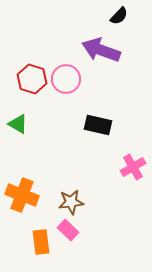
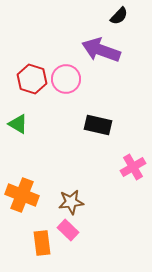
orange rectangle: moved 1 px right, 1 px down
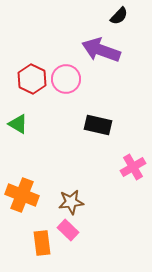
red hexagon: rotated 8 degrees clockwise
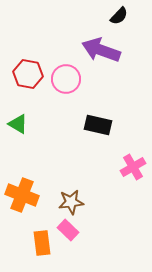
red hexagon: moved 4 px left, 5 px up; rotated 16 degrees counterclockwise
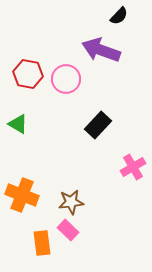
black rectangle: rotated 60 degrees counterclockwise
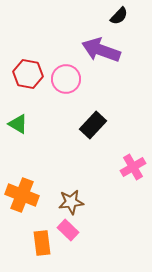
black rectangle: moved 5 px left
